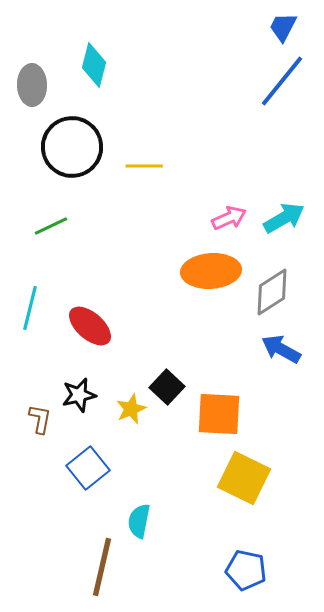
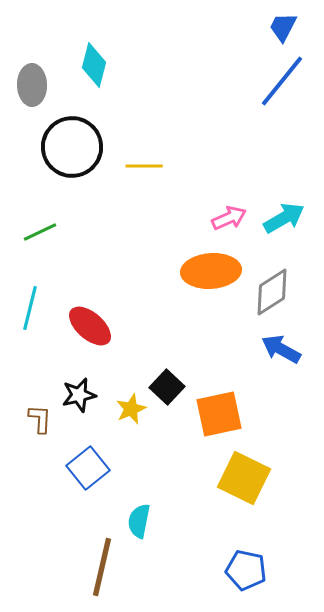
green line: moved 11 px left, 6 px down
orange square: rotated 15 degrees counterclockwise
brown L-shape: rotated 8 degrees counterclockwise
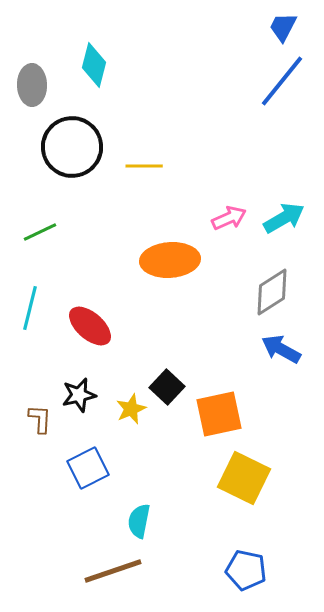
orange ellipse: moved 41 px left, 11 px up
blue square: rotated 12 degrees clockwise
brown line: moved 11 px right, 4 px down; rotated 58 degrees clockwise
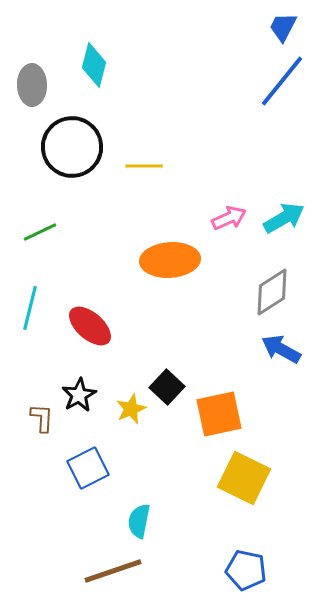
black star: rotated 16 degrees counterclockwise
brown L-shape: moved 2 px right, 1 px up
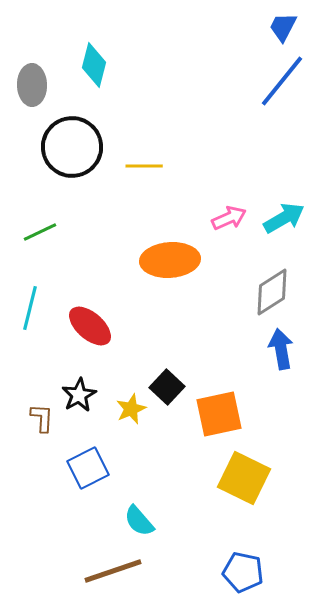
blue arrow: rotated 51 degrees clockwise
cyan semicircle: rotated 52 degrees counterclockwise
blue pentagon: moved 3 px left, 2 px down
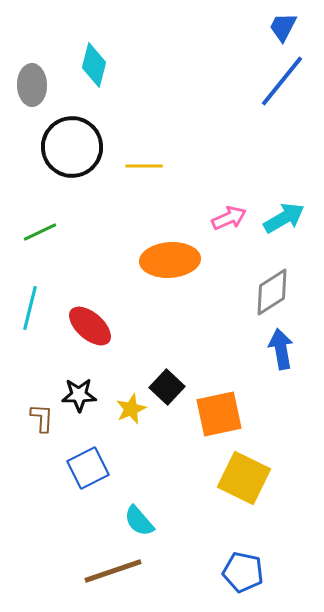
black star: rotated 28 degrees clockwise
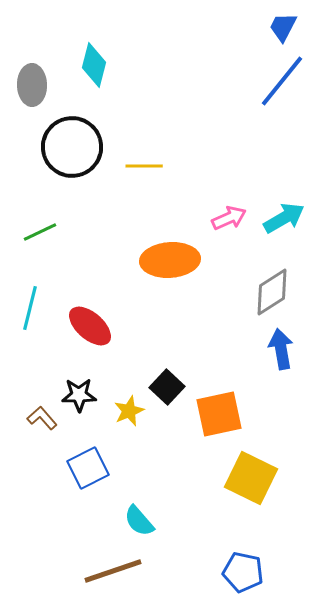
yellow star: moved 2 px left, 2 px down
brown L-shape: rotated 44 degrees counterclockwise
yellow square: moved 7 px right
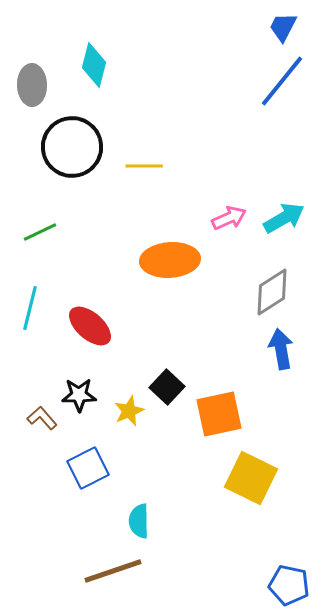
cyan semicircle: rotated 40 degrees clockwise
blue pentagon: moved 46 px right, 13 px down
